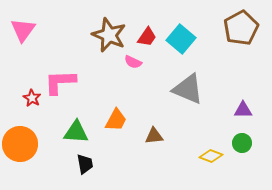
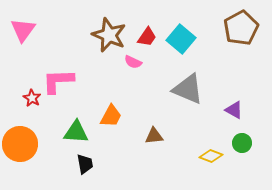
pink L-shape: moved 2 px left, 1 px up
purple triangle: moved 9 px left; rotated 30 degrees clockwise
orange trapezoid: moved 5 px left, 4 px up
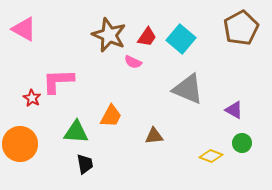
pink triangle: moved 1 px right, 1 px up; rotated 36 degrees counterclockwise
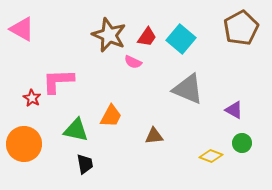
pink triangle: moved 2 px left
green triangle: moved 2 px up; rotated 8 degrees clockwise
orange circle: moved 4 px right
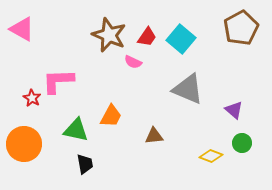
purple triangle: rotated 12 degrees clockwise
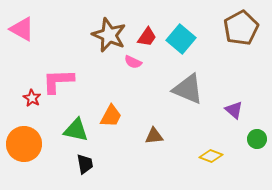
green circle: moved 15 px right, 4 px up
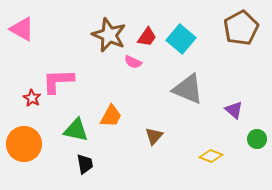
brown triangle: rotated 42 degrees counterclockwise
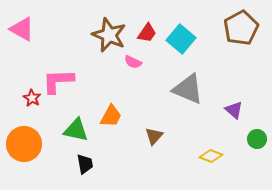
red trapezoid: moved 4 px up
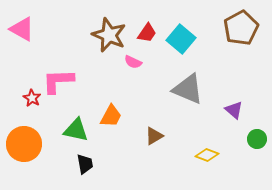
brown triangle: rotated 18 degrees clockwise
yellow diamond: moved 4 px left, 1 px up
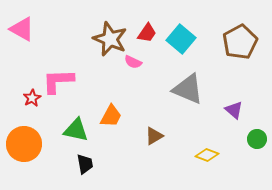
brown pentagon: moved 1 px left, 14 px down
brown star: moved 1 px right, 4 px down
red star: rotated 12 degrees clockwise
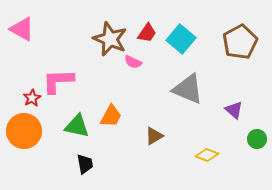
green triangle: moved 1 px right, 4 px up
orange circle: moved 13 px up
